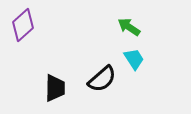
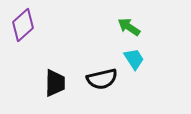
black semicircle: rotated 28 degrees clockwise
black trapezoid: moved 5 px up
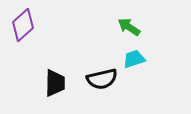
cyan trapezoid: rotated 75 degrees counterclockwise
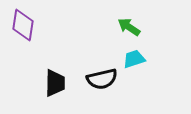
purple diamond: rotated 40 degrees counterclockwise
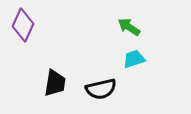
purple diamond: rotated 16 degrees clockwise
black semicircle: moved 1 px left, 10 px down
black trapezoid: rotated 8 degrees clockwise
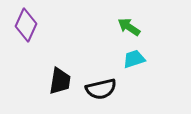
purple diamond: moved 3 px right
black trapezoid: moved 5 px right, 2 px up
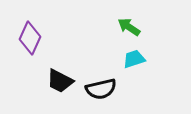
purple diamond: moved 4 px right, 13 px down
black trapezoid: rotated 108 degrees clockwise
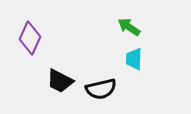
cyan trapezoid: rotated 70 degrees counterclockwise
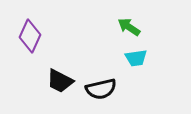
purple diamond: moved 2 px up
cyan trapezoid: moved 2 px right, 1 px up; rotated 100 degrees counterclockwise
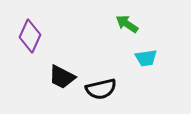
green arrow: moved 2 px left, 3 px up
cyan trapezoid: moved 10 px right
black trapezoid: moved 2 px right, 4 px up
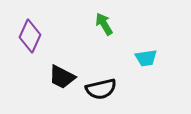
green arrow: moved 23 px left; rotated 25 degrees clockwise
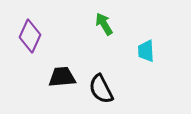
cyan trapezoid: moved 7 px up; rotated 95 degrees clockwise
black trapezoid: rotated 148 degrees clockwise
black semicircle: rotated 76 degrees clockwise
